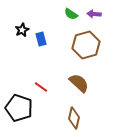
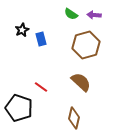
purple arrow: moved 1 px down
brown semicircle: moved 2 px right, 1 px up
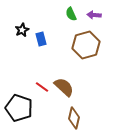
green semicircle: rotated 32 degrees clockwise
brown semicircle: moved 17 px left, 5 px down
red line: moved 1 px right
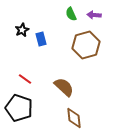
red line: moved 17 px left, 8 px up
brown diamond: rotated 20 degrees counterclockwise
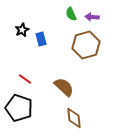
purple arrow: moved 2 px left, 2 px down
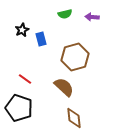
green semicircle: moved 6 px left; rotated 80 degrees counterclockwise
brown hexagon: moved 11 px left, 12 px down
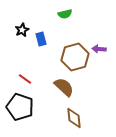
purple arrow: moved 7 px right, 32 px down
black pentagon: moved 1 px right, 1 px up
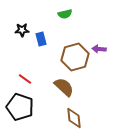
black star: rotated 24 degrees clockwise
